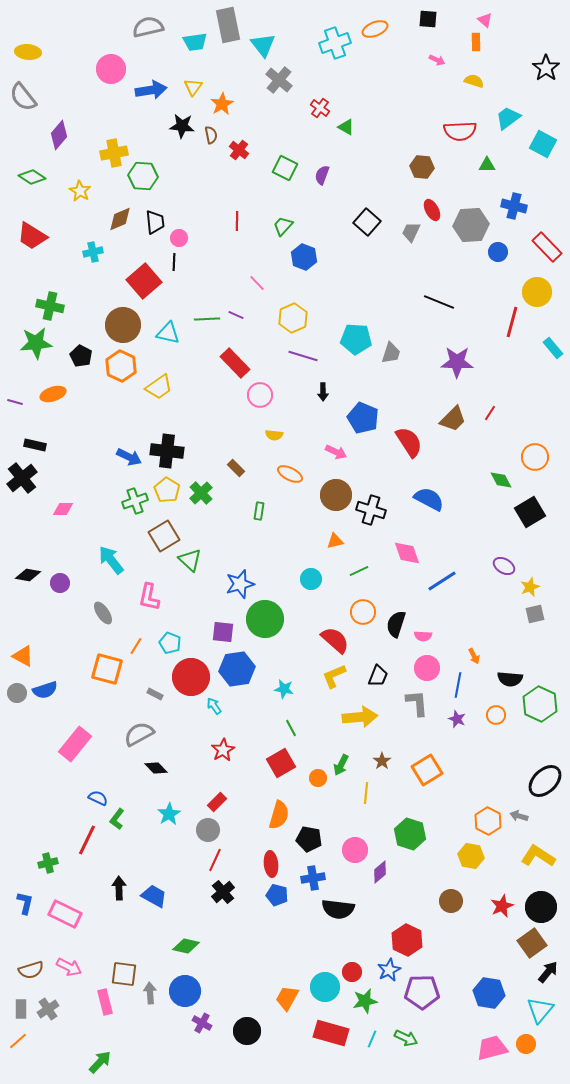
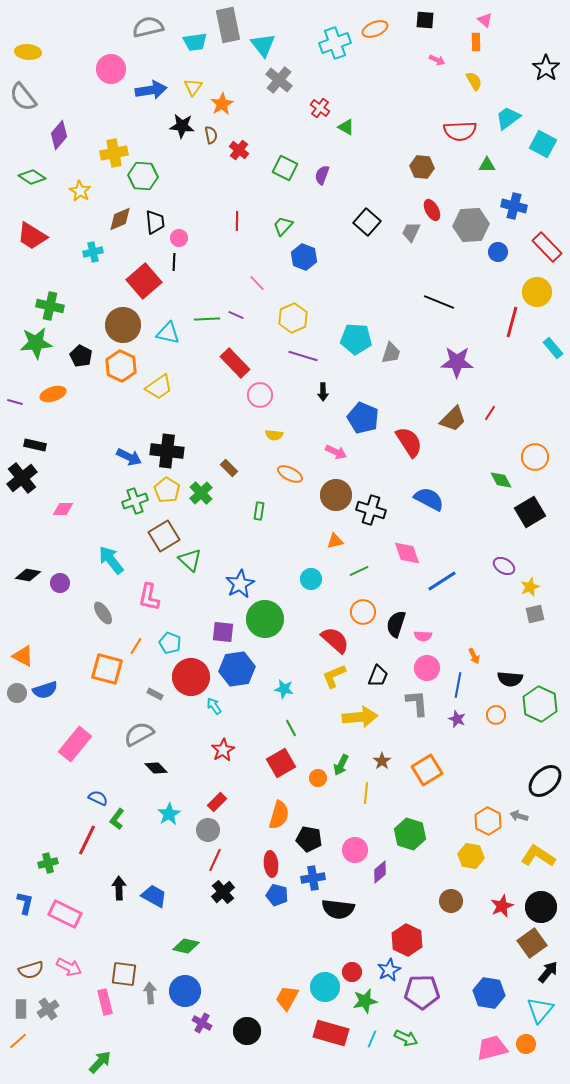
black square at (428, 19): moved 3 px left, 1 px down
yellow semicircle at (474, 81): rotated 42 degrees clockwise
brown rectangle at (236, 468): moved 7 px left
blue star at (240, 584): rotated 12 degrees counterclockwise
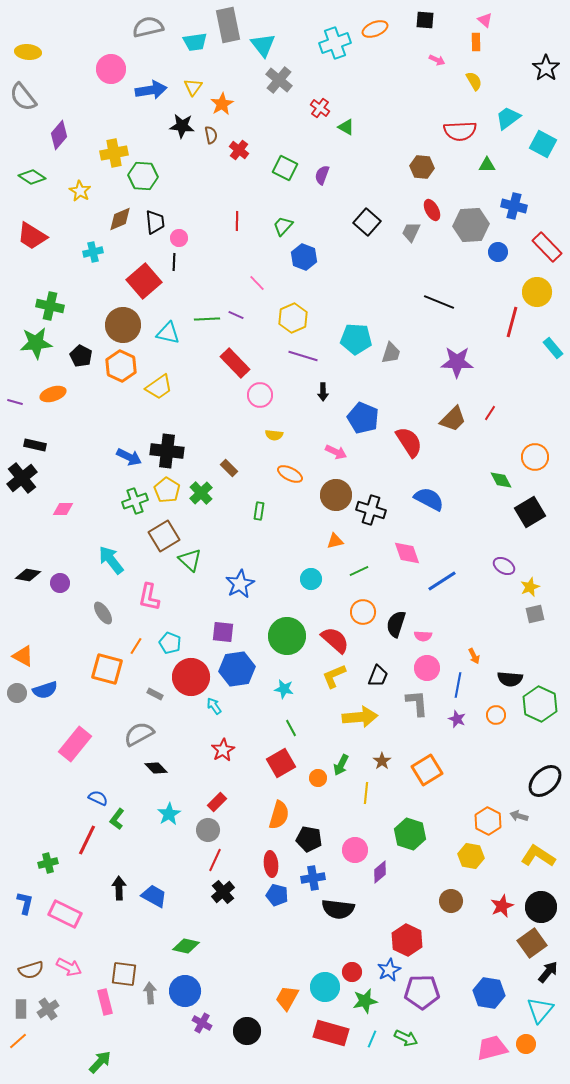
green circle at (265, 619): moved 22 px right, 17 px down
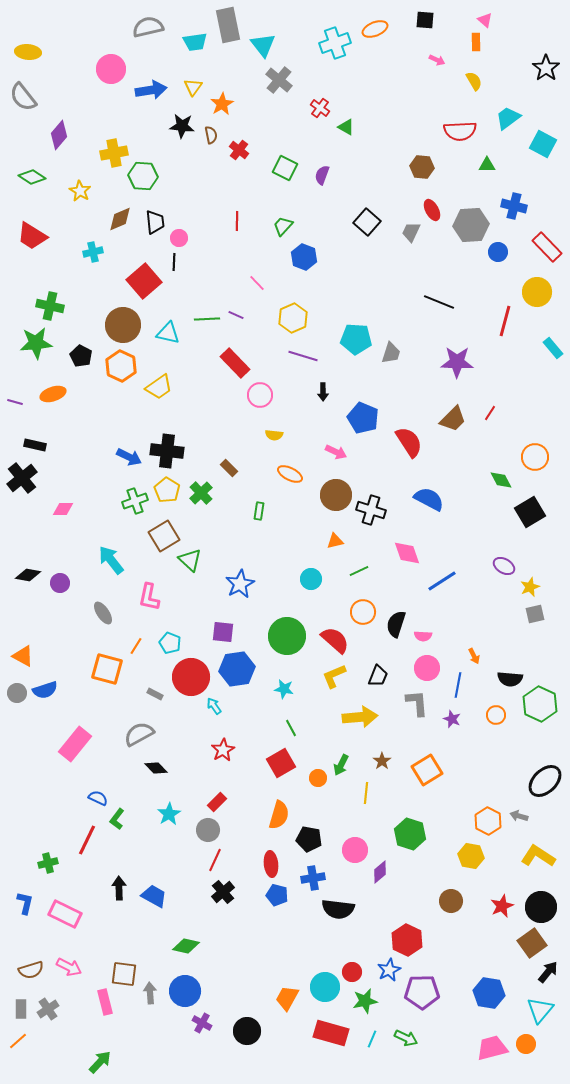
red line at (512, 322): moved 7 px left, 1 px up
purple star at (457, 719): moved 5 px left
